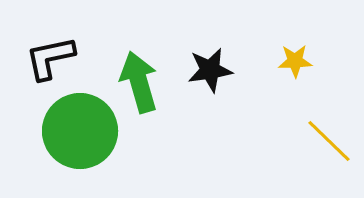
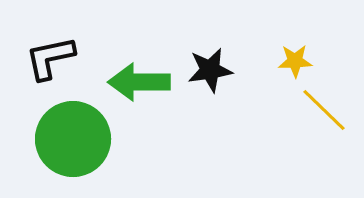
green arrow: rotated 74 degrees counterclockwise
green circle: moved 7 px left, 8 px down
yellow line: moved 5 px left, 31 px up
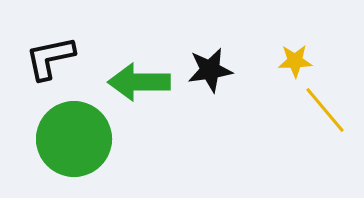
yellow line: moved 1 px right; rotated 6 degrees clockwise
green circle: moved 1 px right
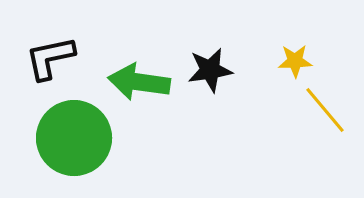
green arrow: rotated 8 degrees clockwise
green circle: moved 1 px up
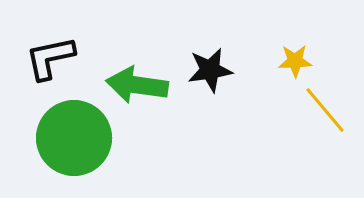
green arrow: moved 2 px left, 3 px down
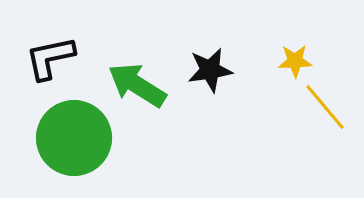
green arrow: rotated 24 degrees clockwise
yellow line: moved 3 px up
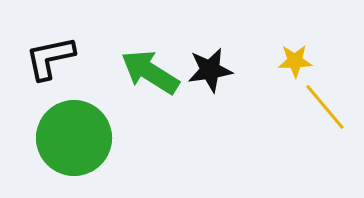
green arrow: moved 13 px right, 13 px up
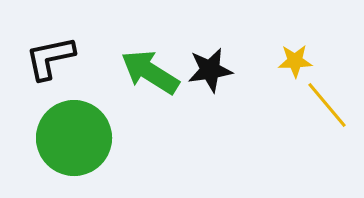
yellow line: moved 2 px right, 2 px up
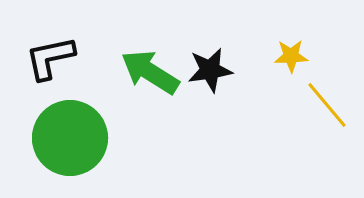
yellow star: moved 4 px left, 5 px up
green circle: moved 4 px left
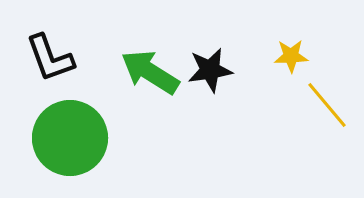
black L-shape: rotated 98 degrees counterclockwise
